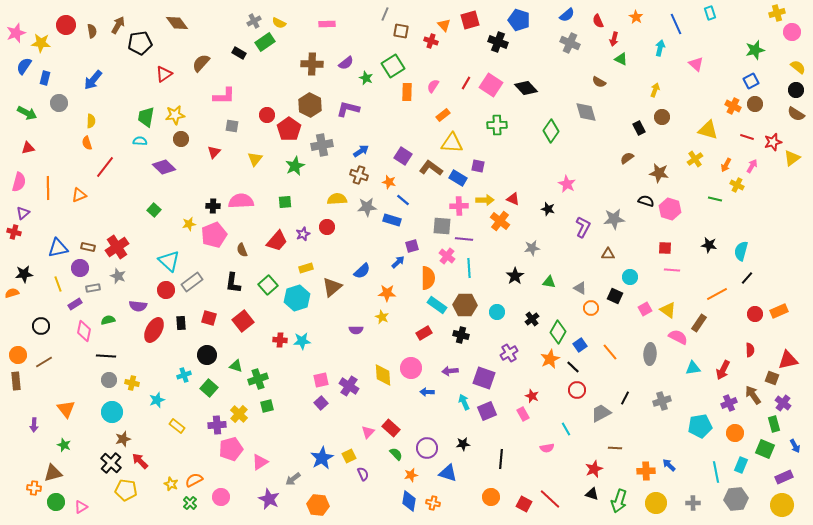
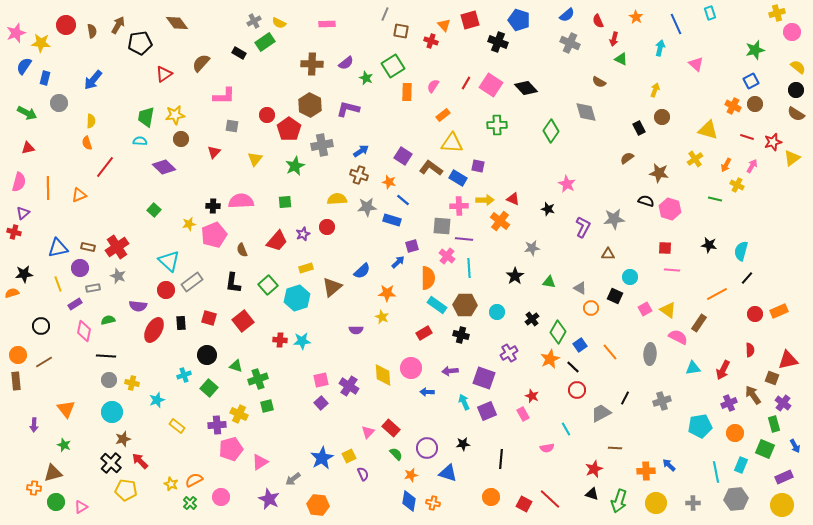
yellow cross at (239, 414): rotated 18 degrees counterclockwise
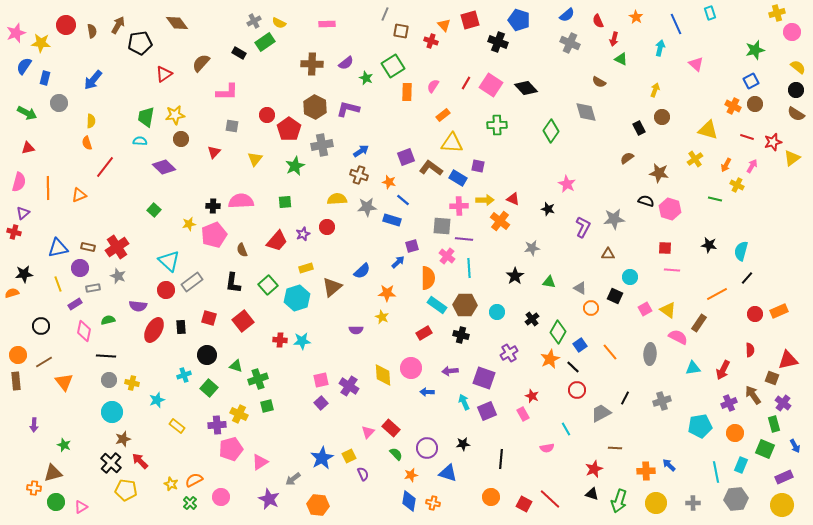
pink L-shape at (224, 96): moved 3 px right, 4 px up
brown hexagon at (310, 105): moved 5 px right, 2 px down
purple square at (403, 156): moved 3 px right, 1 px down; rotated 36 degrees clockwise
black rectangle at (181, 323): moved 4 px down
orange triangle at (66, 409): moved 2 px left, 27 px up
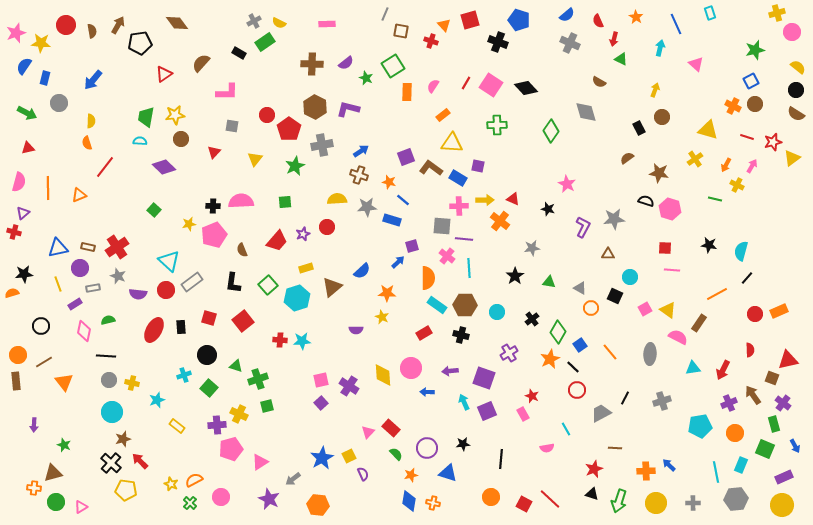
purple semicircle at (138, 306): moved 12 px up
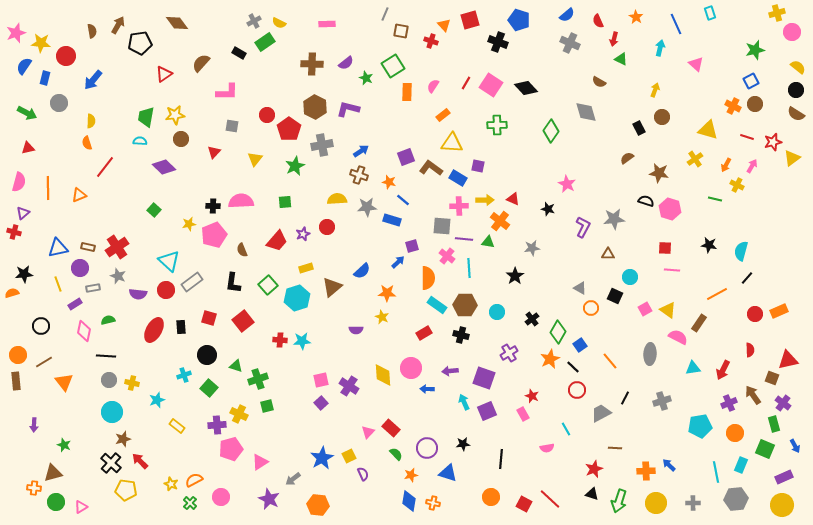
red circle at (66, 25): moved 31 px down
green triangle at (549, 282): moved 61 px left, 40 px up
orange line at (610, 352): moved 9 px down
blue arrow at (427, 392): moved 3 px up
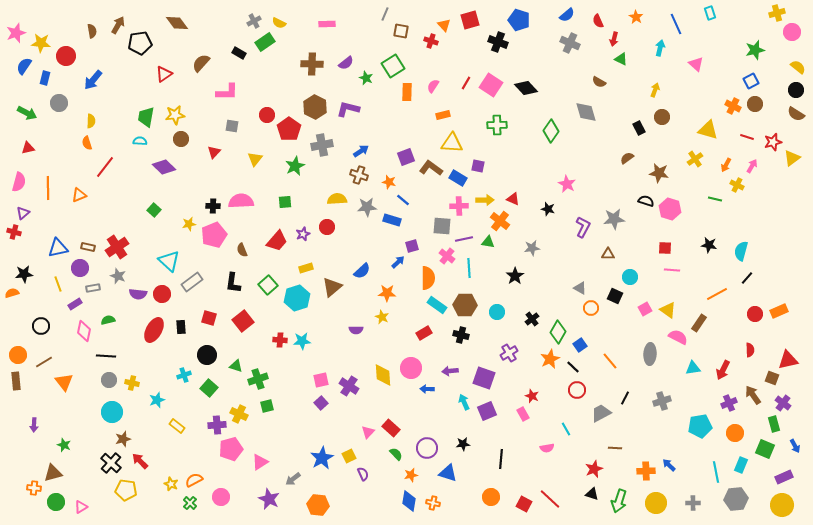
orange rectangle at (443, 115): rotated 24 degrees clockwise
purple line at (464, 239): rotated 18 degrees counterclockwise
red circle at (166, 290): moved 4 px left, 4 px down
